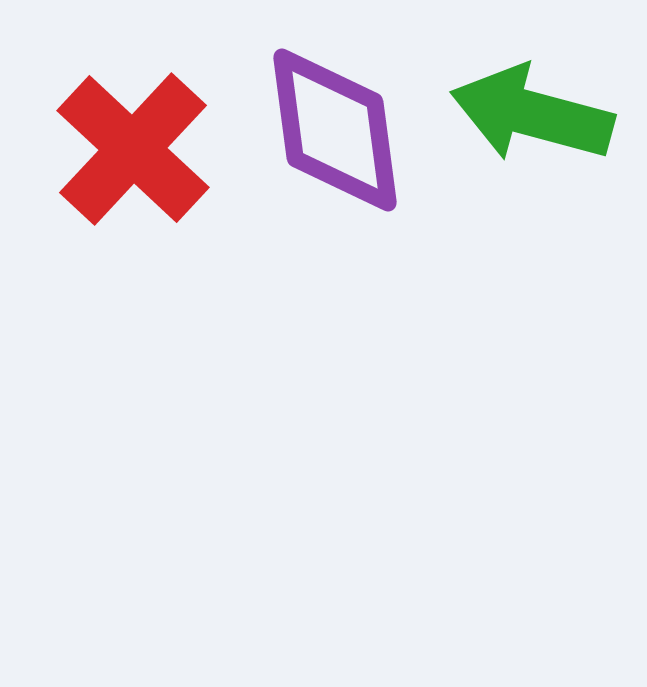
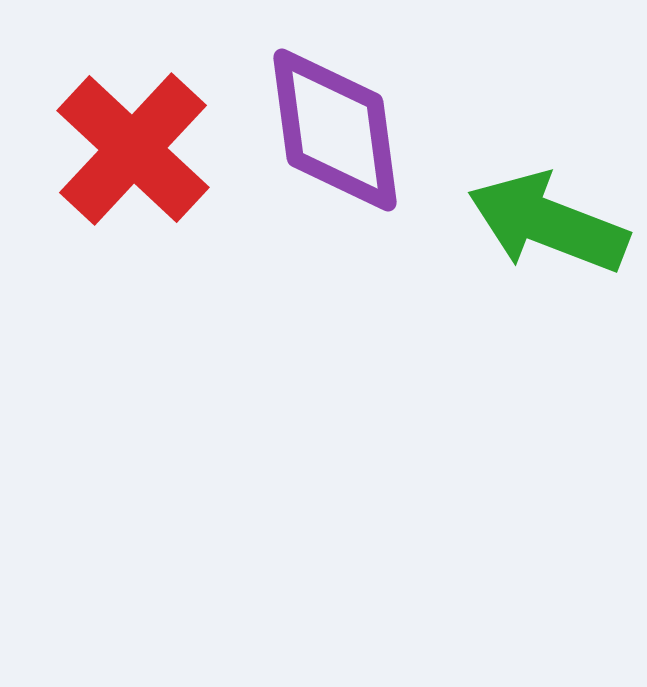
green arrow: moved 16 px right, 109 px down; rotated 6 degrees clockwise
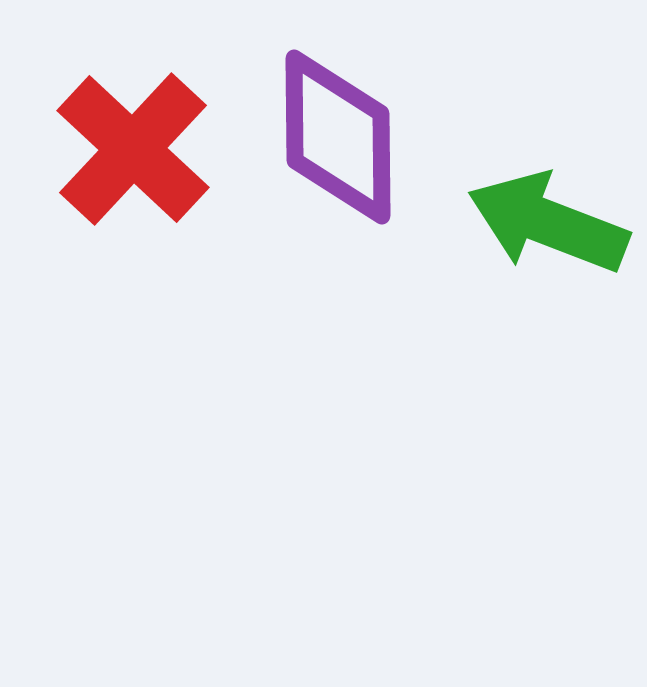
purple diamond: moved 3 px right, 7 px down; rotated 7 degrees clockwise
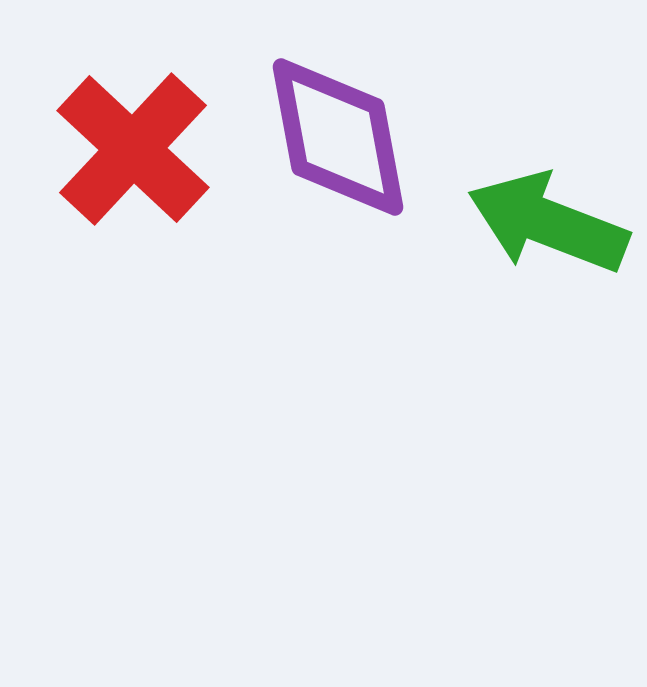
purple diamond: rotated 10 degrees counterclockwise
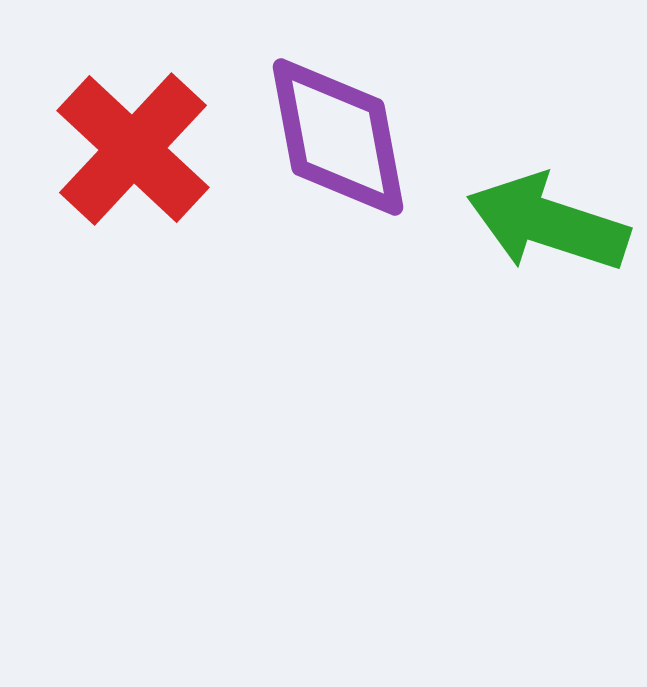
green arrow: rotated 3 degrees counterclockwise
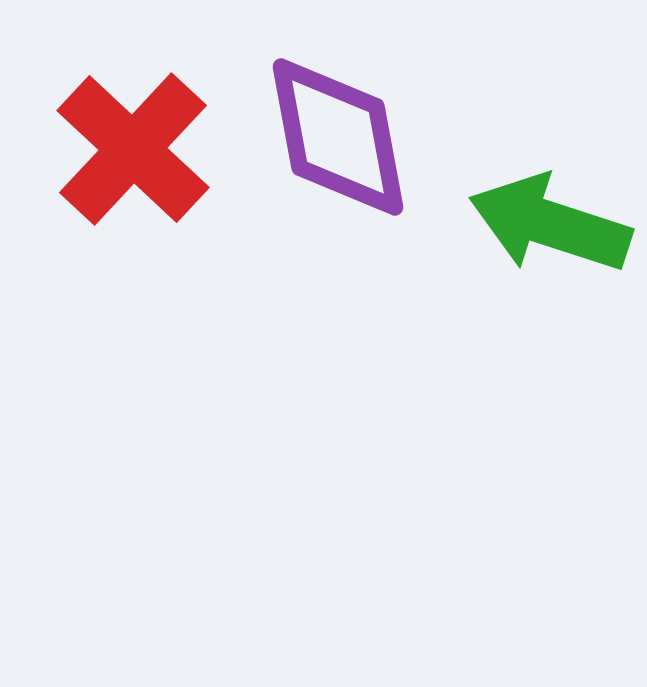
green arrow: moved 2 px right, 1 px down
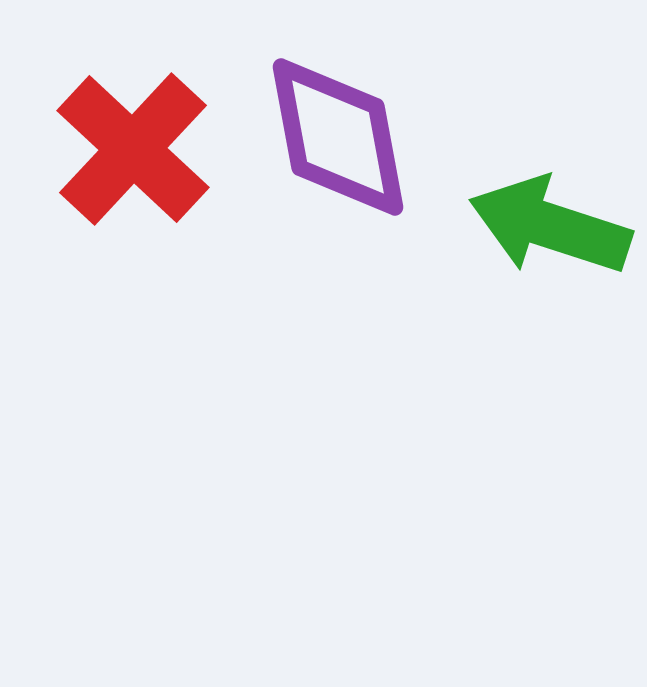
green arrow: moved 2 px down
